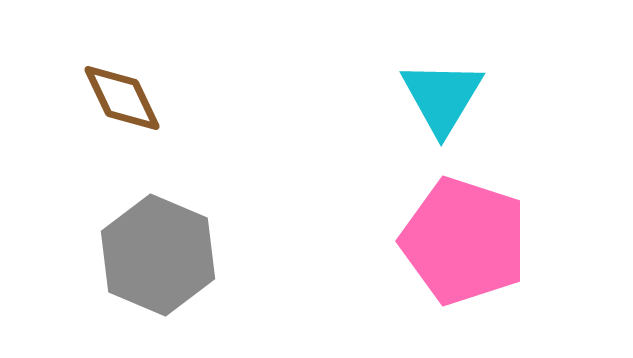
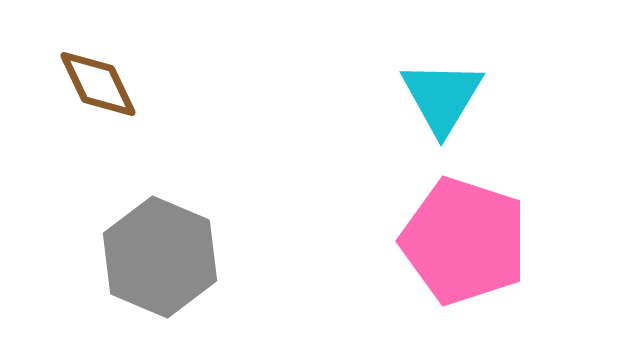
brown diamond: moved 24 px left, 14 px up
gray hexagon: moved 2 px right, 2 px down
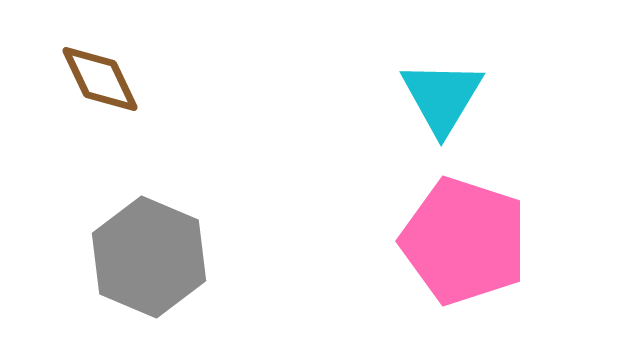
brown diamond: moved 2 px right, 5 px up
gray hexagon: moved 11 px left
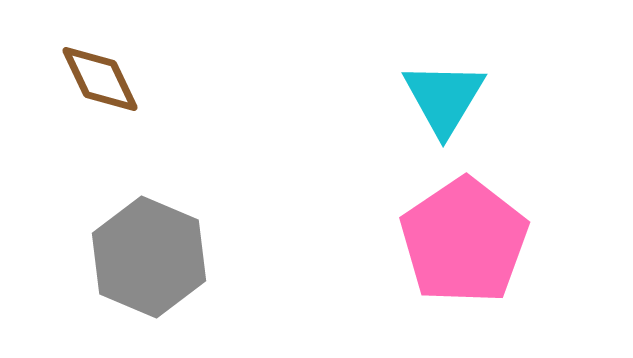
cyan triangle: moved 2 px right, 1 px down
pink pentagon: rotated 20 degrees clockwise
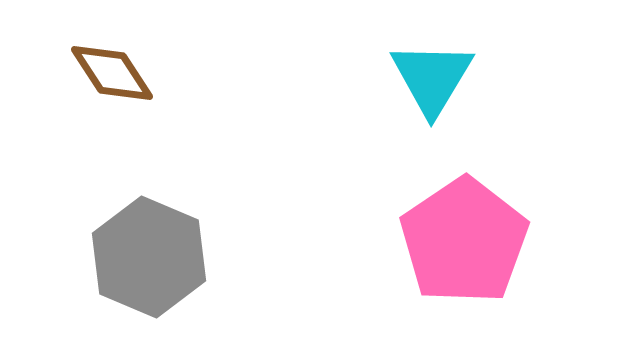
brown diamond: moved 12 px right, 6 px up; rotated 8 degrees counterclockwise
cyan triangle: moved 12 px left, 20 px up
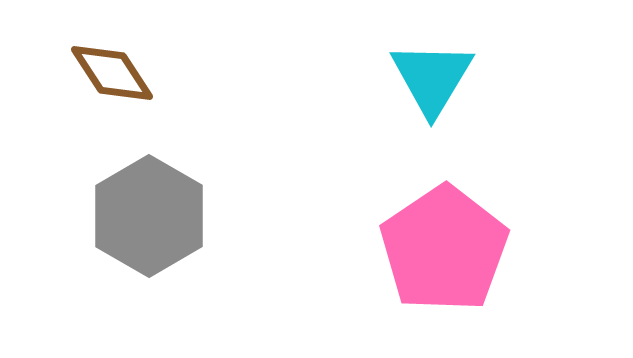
pink pentagon: moved 20 px left, 8 px down
gray hexagon: moved 41 px up; rotated 7 degrees clockwise
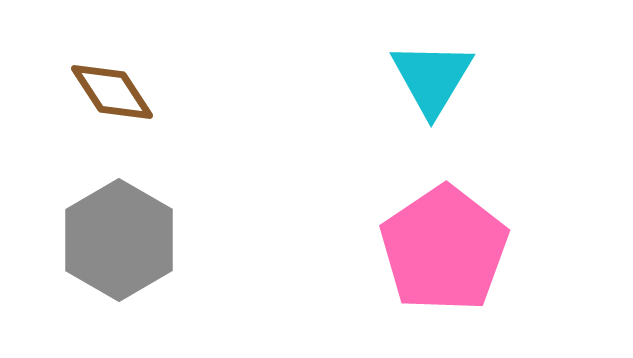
brown diamond: moved 19 px down
gray hexagon: moved 30 px left, 24 px down
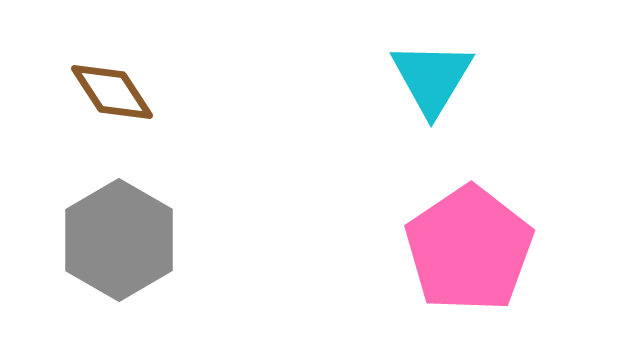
pink pentagon: moved 25 px right
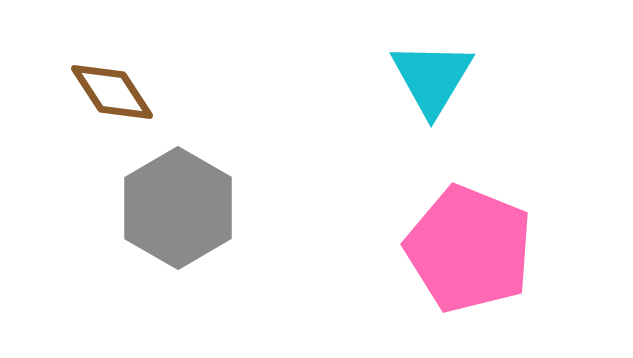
gray hexagon: moved 59 px right, 32 px up
pink pentagon: rotated 16 degrees counterclockwise
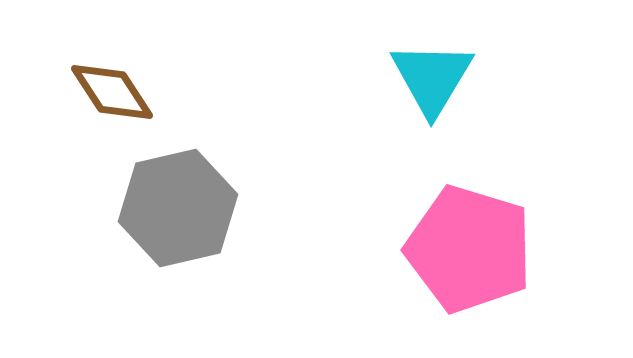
gray hexagon: rotated 17 degrees clockwise
pink pentagon: rotated 5 degrees counterclockwise
